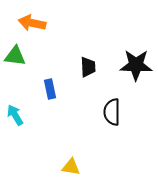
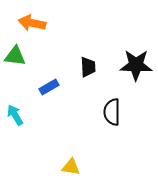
blue rectangle: moved 1 px left, 2 px up; rotated 72 degrees clockwise
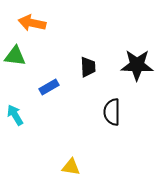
black star: moved 1 px right
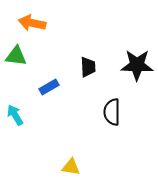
green triangle: moved 1 px right
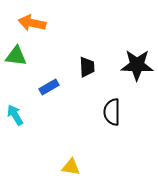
black trapezoid: moved 1 px left
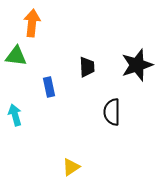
orange arrow: rotated 84 degrees clockwise
black star: rotated 20 degrees counterclockwise
blue rectangle: rotated 72 degrees counterclockwise
cyan arrow: rotated 15 degrees clockwise
yellow triangle: rotated 42 degrees counterclockwise
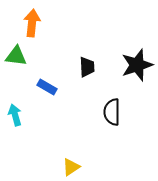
blue rectangle: moved 2 px left; rotated 48 degrees counterclockwise
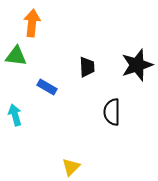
yellow triangle: rotated 12 degrees counterclockwise
